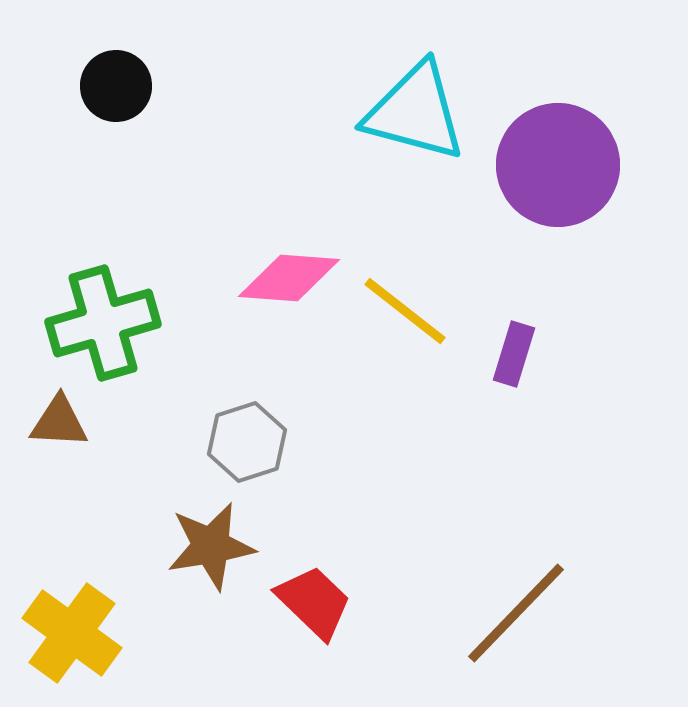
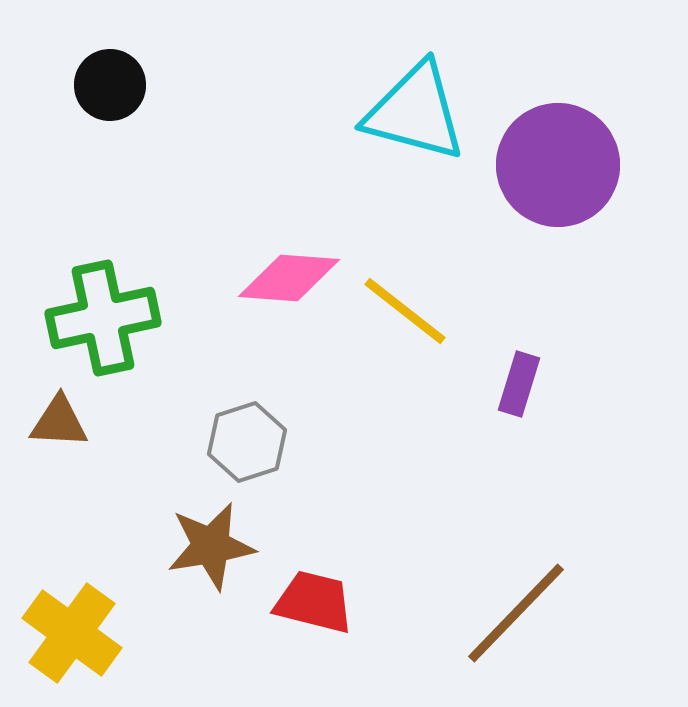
black circle: moved 6 px left, 1 px up
green cross: moved 5 px up; rotated 4 degrees clockwise
purple rectangle: moved 5 px right, 30 px down
red trapezoid: rotated 30 degrees counterclockwise
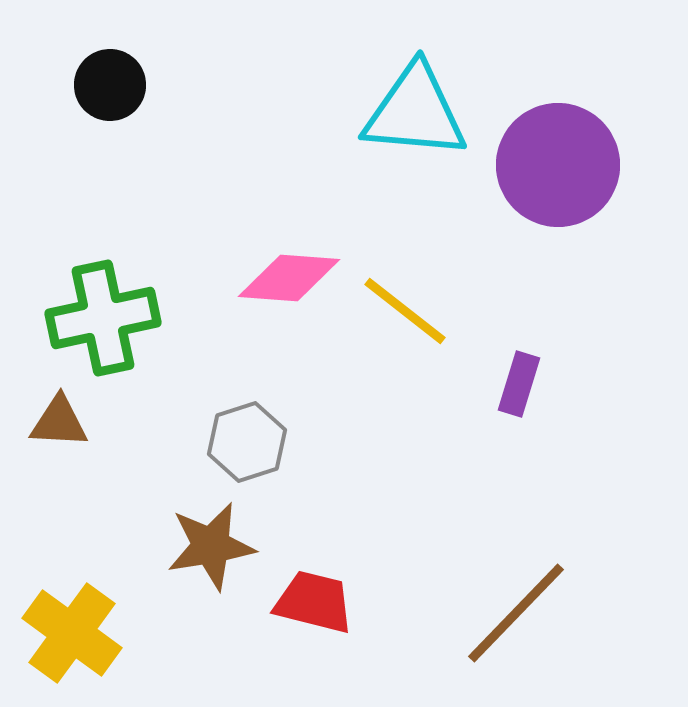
cyan triangle: rotated 10 degrees counterclockwise
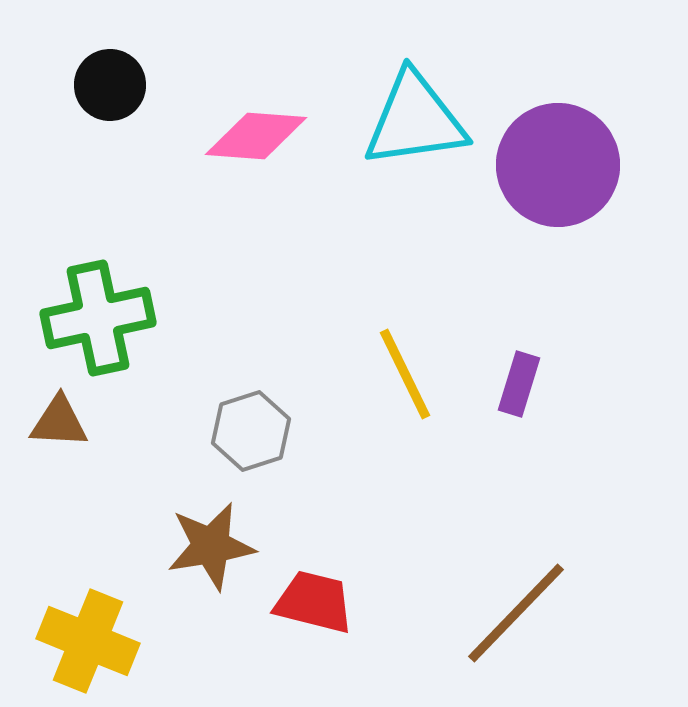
cyan triangle: moved 8 px down; rotated 13 degrees counterclockwise
pink diamond: moved 33 px left, 142 px up
yellow line: moved 63 px down; rotated 26 degrees clockwise
green cross: moved 5 px left
gray hexagon: moved 4 px right, 11 px up
yellow cross: moved 16 px right, 8 px down; rotated 14 degrees counterclockwise
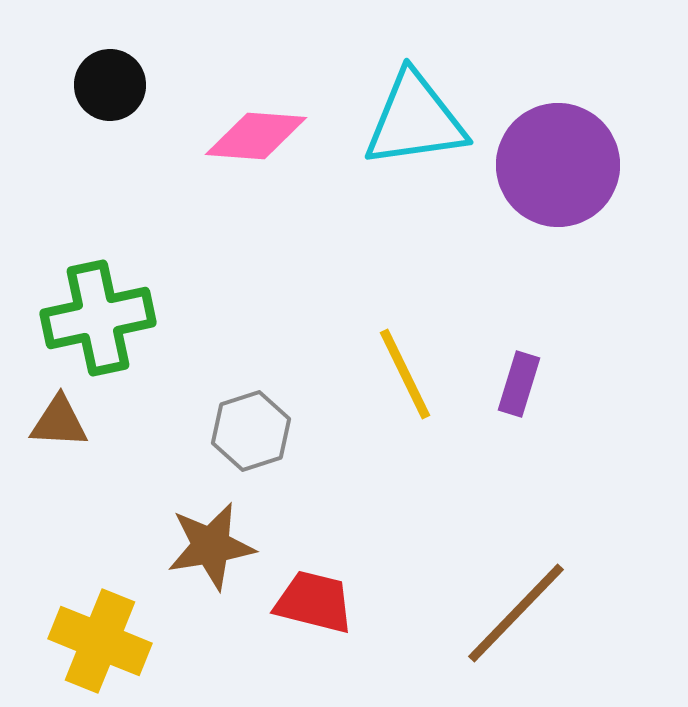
yellow cross: moved 12 px right
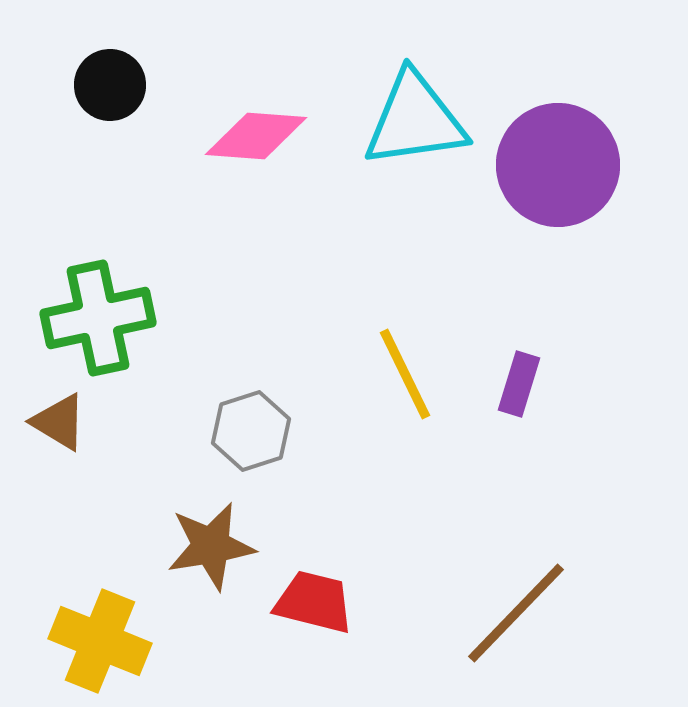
brown triangle: rotated 28 degrees clockwise
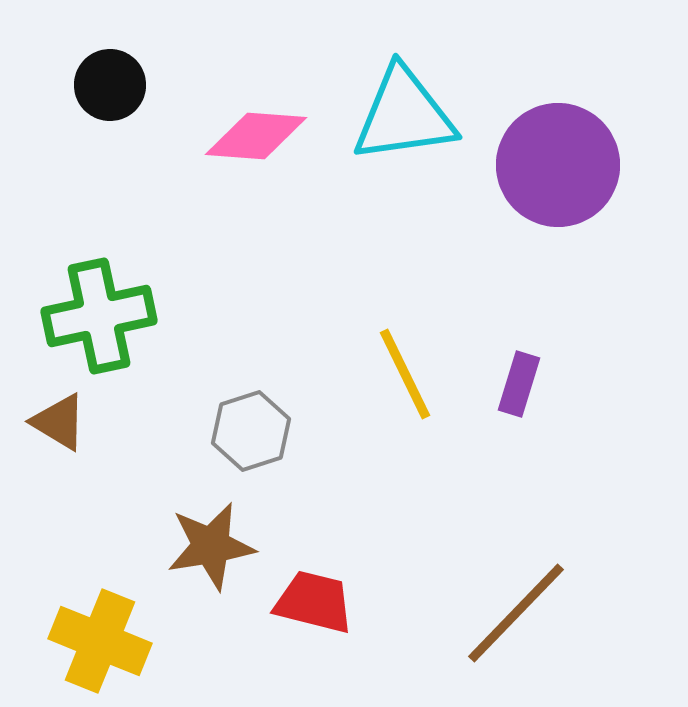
cyan triangle: moved 11 px left, 5 px up
green cross: moved 1 px right, 2 px up
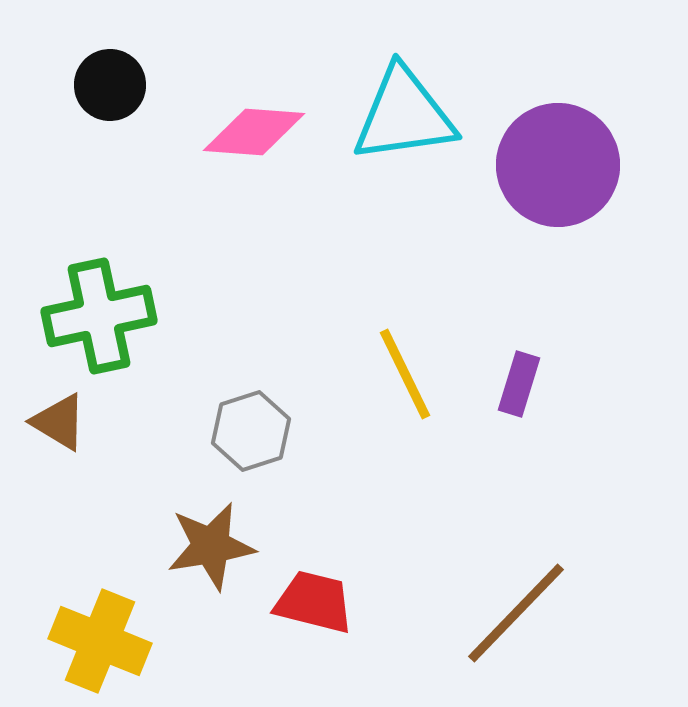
pink diamond: moved 2 px left, 4 px up
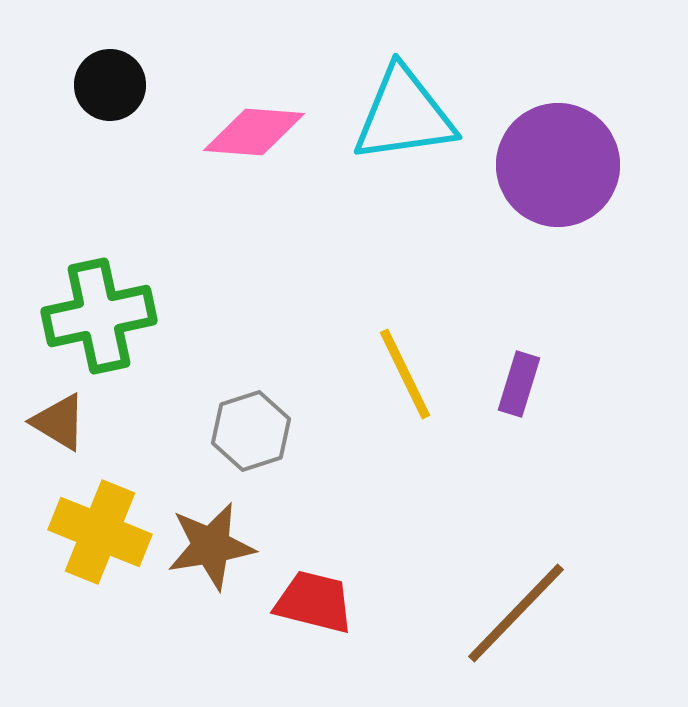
yellow cross: moved 109 px up
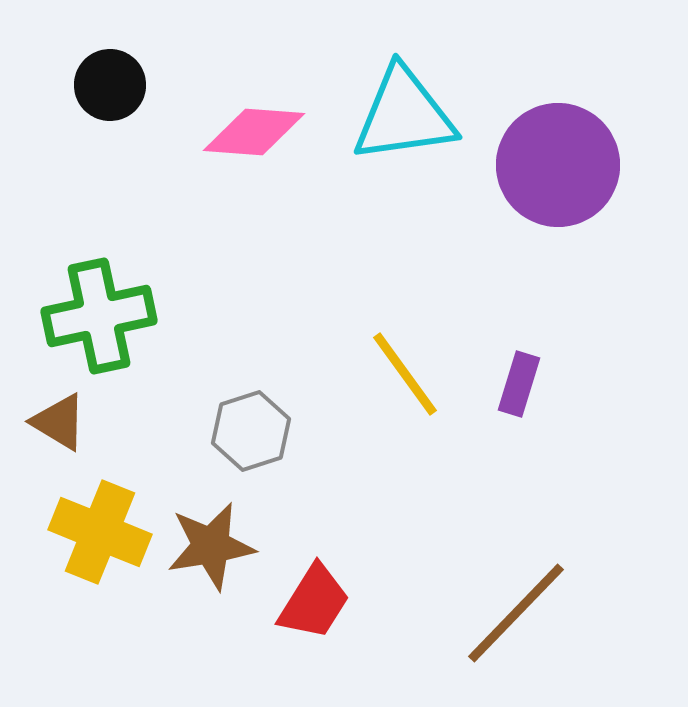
yellow line: rotated 10 degrees counterclockwise
red trapezoid: rotated 108 degrees clockwise
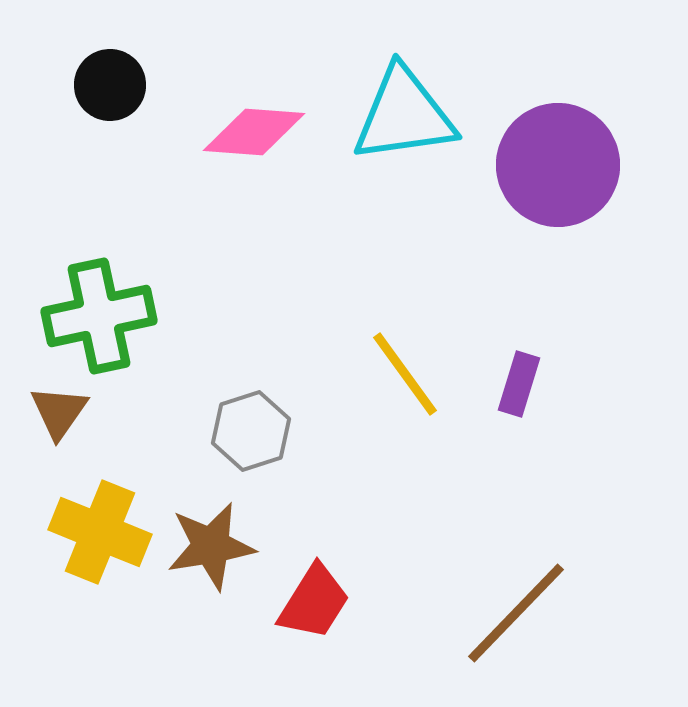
brown triangle: moved 10 px up; rotated 34 degrees clockwise
